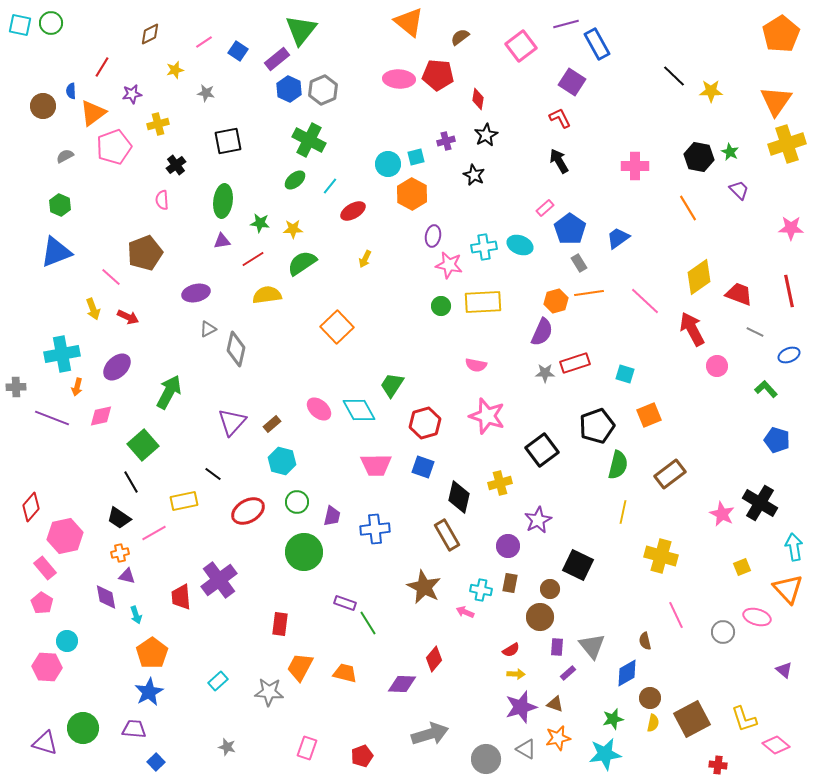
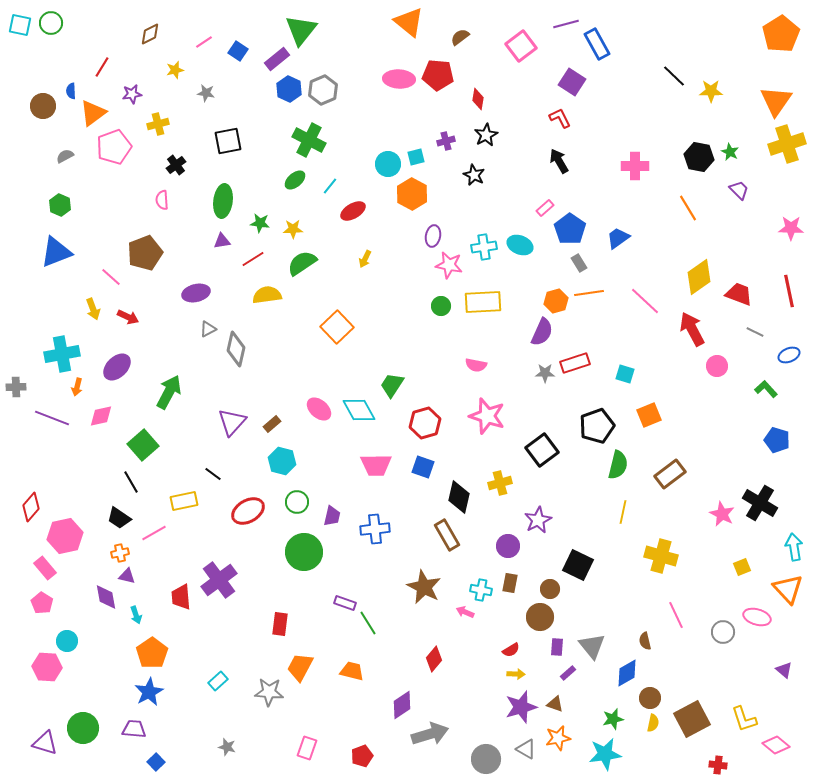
orange trapezoid at (345, 673): moved 7 px right, 2 px up
purple diamond at (402, 684): moved 21 px down; rotated 36 degrees counterclockwise
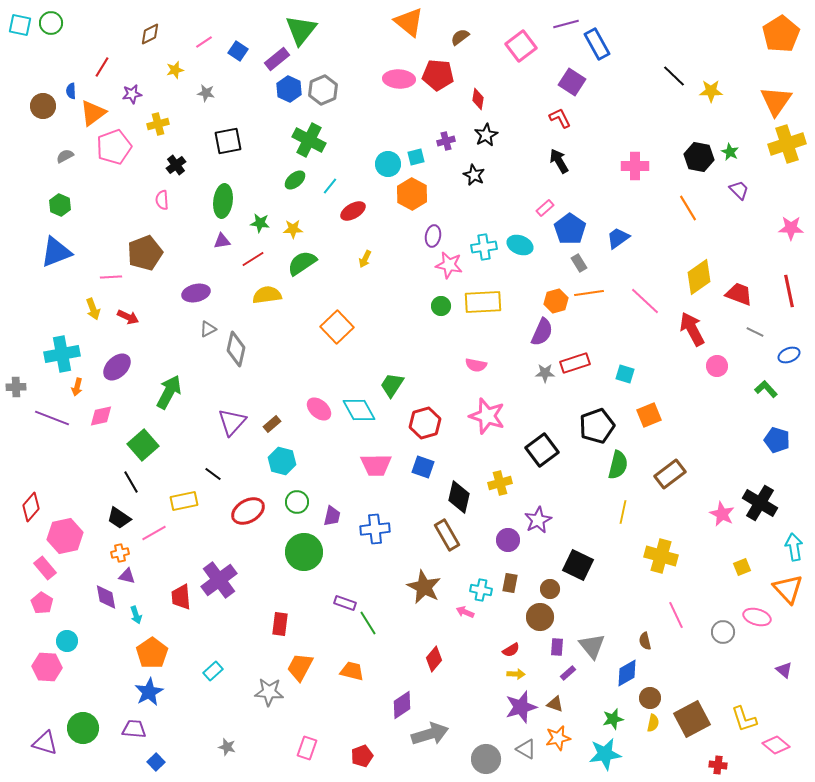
pink line at (111, 277): rotated 45 degrees counterclockwise
purple circle at (508, 546): moved 6 px up
cyan rectangle at (218, 681): moved 5 px left, 10 px up
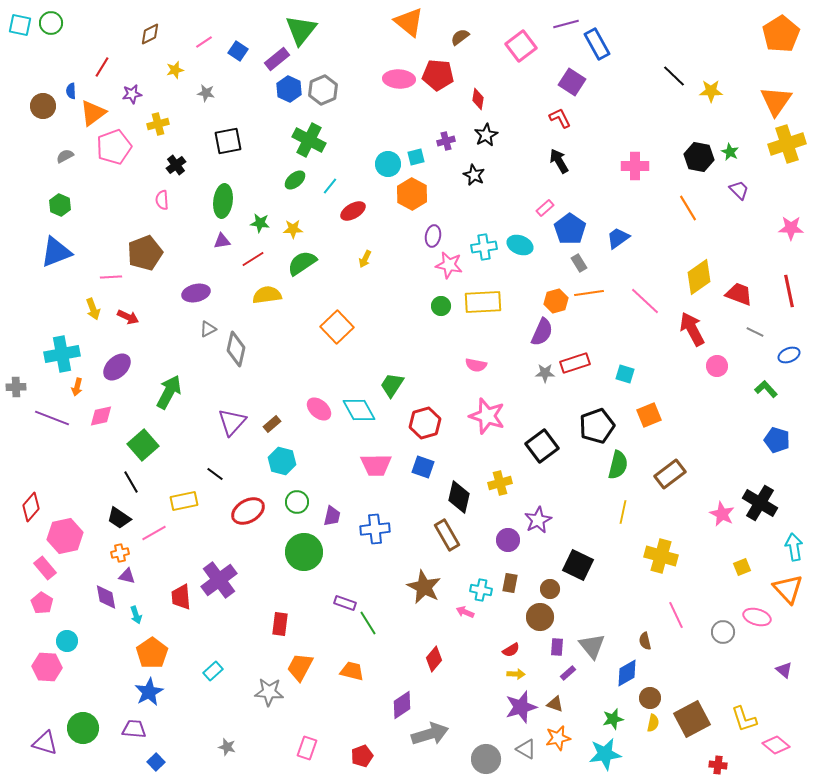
black square at (542, 450): moved 4 px up
black line at (213, 474): moved 2 px right
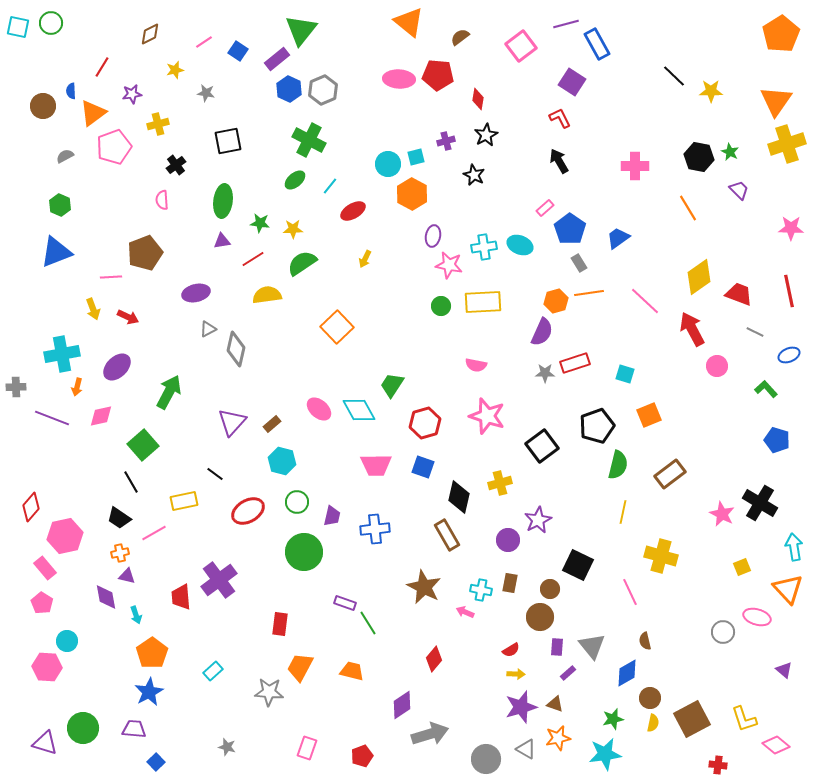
cyan square at (20, 25): moved 2 px left, 2 px down
pink line at (676, 615): moved 46 px left, 23 px up
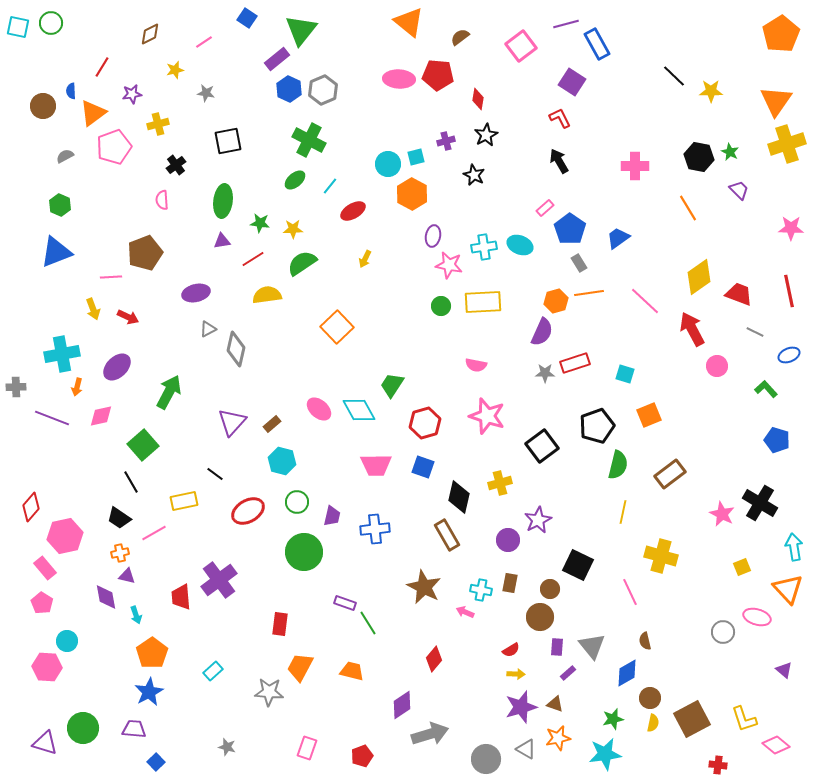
blue square at (238, 51): moved 9 px right, 33 px up
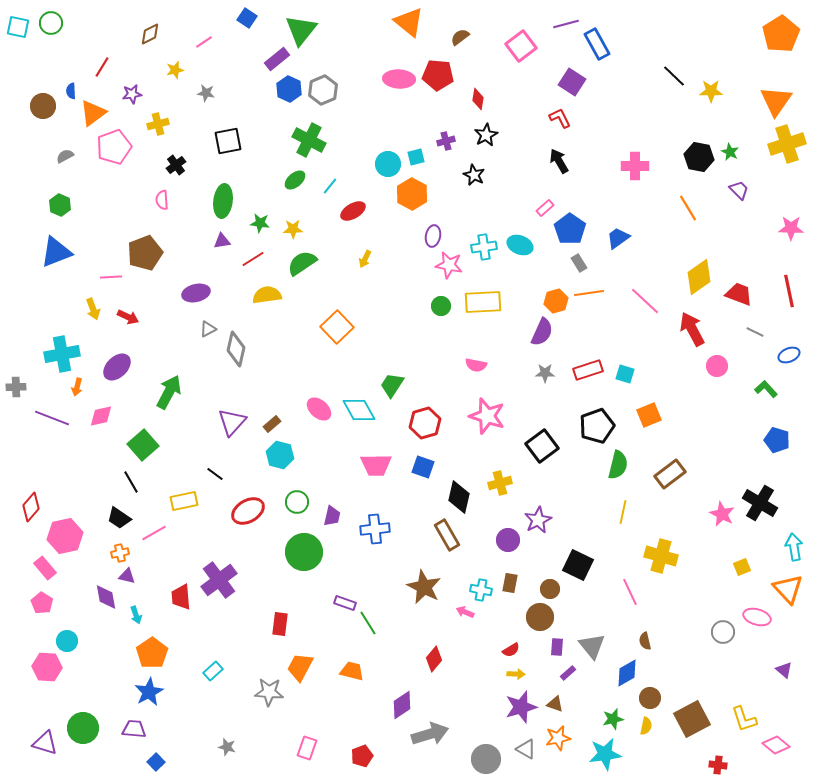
red rectangle at (575, 363): moved 13 px right, 7 px down
cyan hexagon at (282, 461): moved 2 px left, 6 px up
yellow semicircle at (653, 723): moved 7 px left, 3 px down
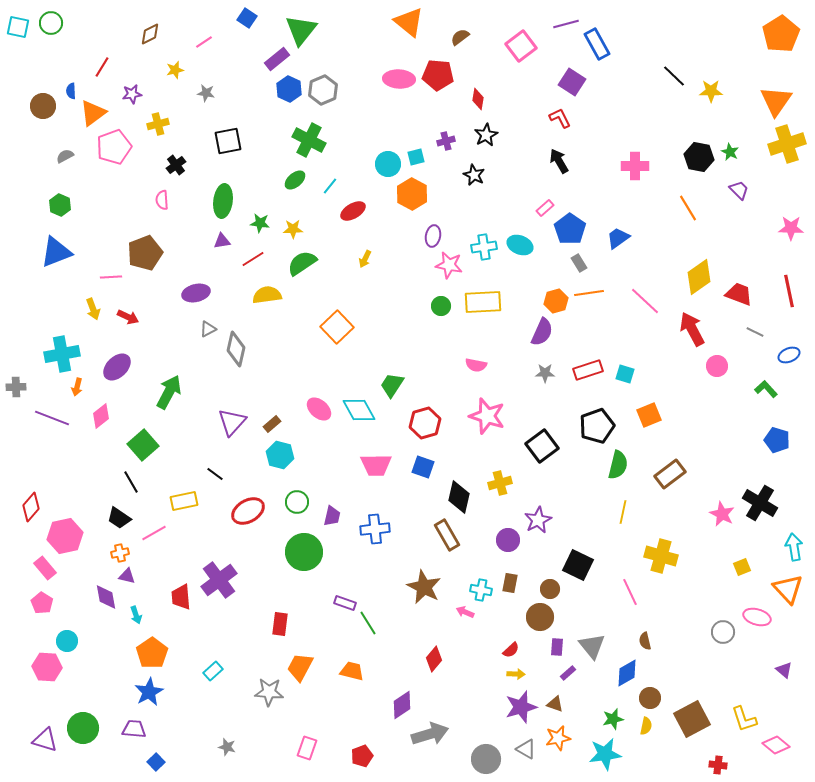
pink diamond at (101, 416): rotated 25 degrees counterclockwise
red semicircle at (511, 650): rotated 12 degrees counterclockwise
purple triangle at (45, 743): moved 3 px up
